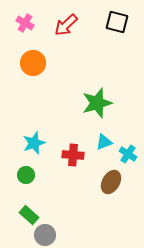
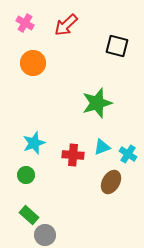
black square: moved 24 px down
cyan triangle: moved 2 px left, 5 px down
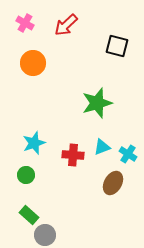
brown ellipse: moved 2 px right, 1 px down
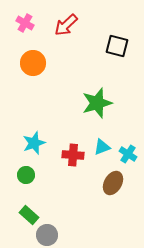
gray circle: moved 2 px right
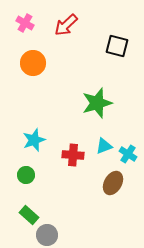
cyan star: moved 3 px up
cyan triangle: moved 2 px right, 1 px up
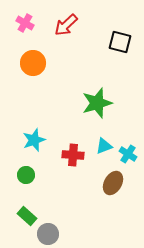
black square: moved 3 px right, 4 px up
green rectangle: moved 2 px left, 1 px down
gray circle: moved 1 px right, 1 px up
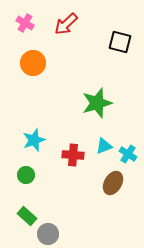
red arrow: moved 1 px up
